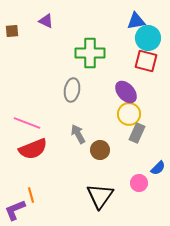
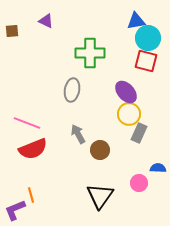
gray rectangle: moved 2 px right
blue semicircle: rotated 133 degrees counterclockwise
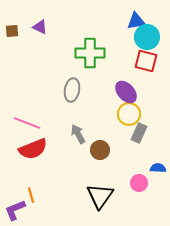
purple triangle: moved 6 px left, 6 px down
cyan circle: moved 1 px left, 1 px up
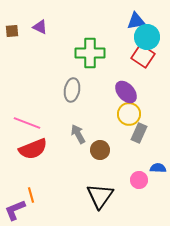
red square: moved 3 px left, 5 px up; rotated 20 degrees clockwise
pink circle: moved 3 px up
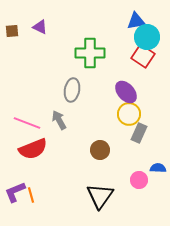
gray arrow: moved 19 px left, 14 px up
purple L-shape: moved 18 px up
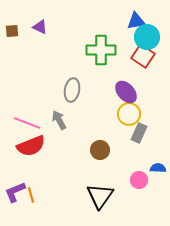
green cross: moved 11 px right, 3 px up
red semicircle: moved 2 px left, 3 px up
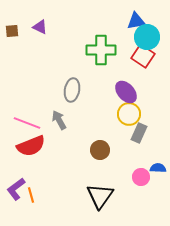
pink circle: moved 2 px right, 3 px up
purple L-shape: moved 1 px right, 3 px up; rotated 15 degrees counterclockwise
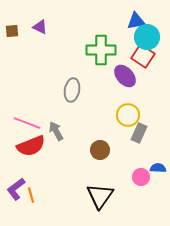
purple ellipse: moved 1 px left, 16 px up
yellow circle: moved 1 px left, 1 px down
gray arrow: moved 3 px left, 11 px down
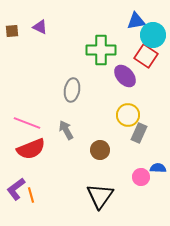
cyan circle: moved 6 px right, 2 px up
red square: moved 3 px right
gray arrow: moved 10 px right, 1 px up
red semicircle: moved 3 px down
